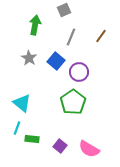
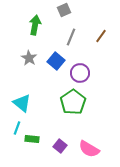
purple circle: moved 1 px right, 1 px down
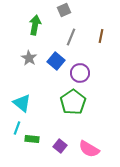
brown line: rotated 24 degrees counterclockwise
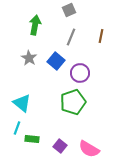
gray square: moved 5 px right
green pentagon: rotated 15 degrees clockwise
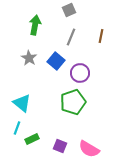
green rectangle: rotated 32 degrees counterclockwise
purple square: rotated 16 degrees counterclockwise
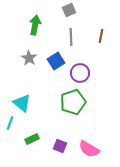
gray line: rotated 24 degrees counterclockwise
blue square: rotated 18 degrees clockwise
cyan line: moved 7 px left, 5 px up
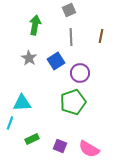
cyan triangle: rotated 42 degrees counterclockwise
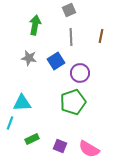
gray star: rotated 21 degrees counterclockwise
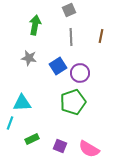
blue square: moved 2 px right, 5 px down
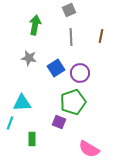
blue square: moved 2 px left, 2 px down
green rectangle: rotated 64 degrees counterclockwise
purple square: moved 1 px left, 24 px up
